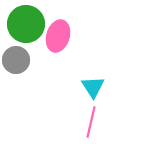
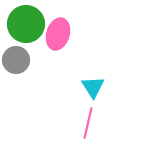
pink ellipse: moved 2 px up
pink line: moved 3 px left, 1 px down
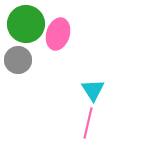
gray circle: moved 2 px right
cyan triangle: moved 3 px down
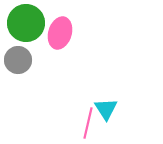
green circle: moved 1 px up
pink ellipse: moved 2 px right, 1 px up
cyan triangle: moved 13 px right, 19 px down
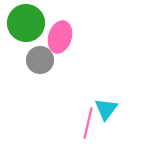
pink ellipse: moved 4 px down
gray circle: moved 22 px right
cyan triangle: rotated 10 degrees clockwise
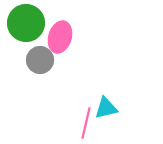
cyan triangle: moved 1 px up; rotated 40 degrees clockwise
pink line: moved 2 px left
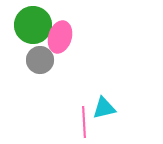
green circle: moved 7 px right, 2 px down
cyan triangle: moved 2 px left
pink line: moved 2 px left, 1 px up; rotated 16 degrees counterclockwise
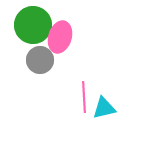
pink line: moved 25 px up
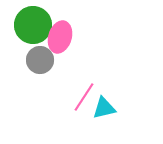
pink line: rotated 36 degrees clockwise
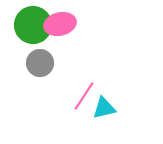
pink ellipse: moved 13 px up; rotated 60 degrees clockwise
gray circle: moved 3 px down
pink line: moved 1 px up
